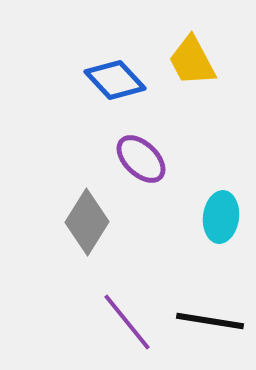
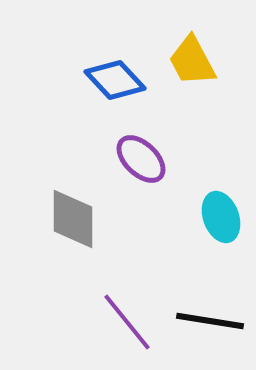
cyan ellipse: rotated 27 degrees counterclockwise
gray diamond: moved 14 px left, 3 px up; rotated 32 degrees counterclockwise
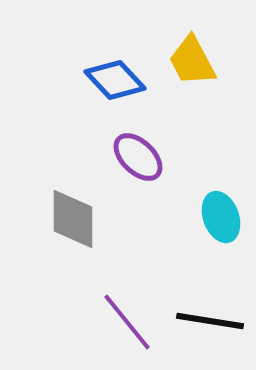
purple ellipse: moved 3 px left, 2 px up
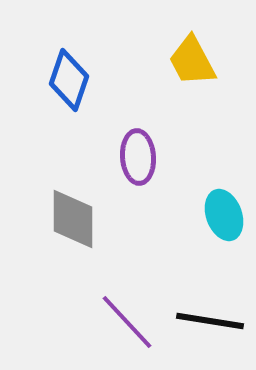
blue diamond: moved 46 px left; rotated 62 degrees clockwise
purple ellipse: rotated 42 degrees clockwise
cyan ellipse: moved 3 px right, 2 px up
purple line: rotated 4 degrees counterclockwise
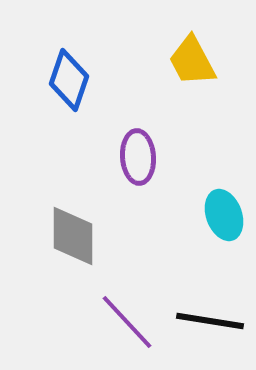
gray diamond: moved 17 px down
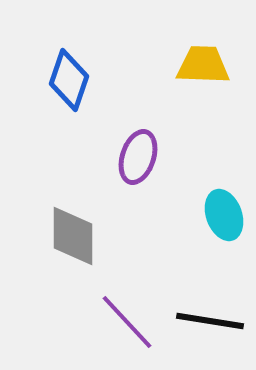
yellow trapezoid: moved 11 px right, 4 px down; rotated 120 degrees clockwise
purple ellipse: rotated 22 degrees clockwise
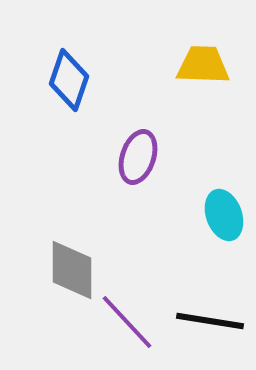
gray diamond: moved 1 px left, 34 px down
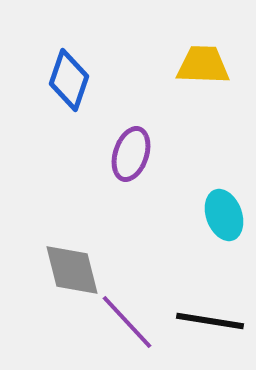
purple ellipse: moved 7 px left, 3 px up
gray diamond: rotated 14 degrees counterclockwise
